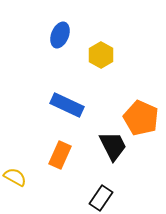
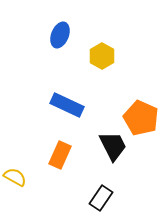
yellow hexagon: moved 1 px right, 1 px down
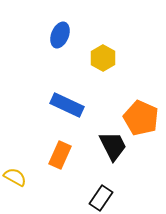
yellow hexagon: moved 1 px right, 2 px down
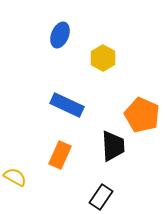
orange pentagon: moved 1 px right, 3 px up
black trapezoid: rotated 24 degrees clockwise
black rectangle: moved 1 px up
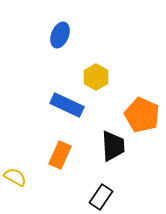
yellow hexagon: moved 7 px left, 19 px down
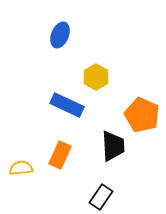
yellow semicircle: moved 6 px right, 9 px up; rotated 35 degrees counterclockwise
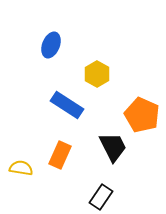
blue ellipse: moved 9 px left, 10 px down
yellow hexagon: moved 1 px right, 3 px up
blue rectangle: rotated 8 degrees clockwise
black trapezoid: moved 1 px down; rotated 24 degrees counterclockwise
yellow semicircle: rotated 15 degrees clockwise
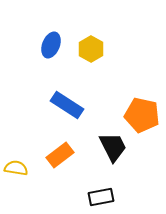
yellow hexagon: moved 6 px left, 25 px up
orange pentagon: rotated 12 degrees counterclockwise
orange rectangle: rotated 28 degrees clockwise
yellow semicircle: moved 5 px left
black rectangle: rotated 45 degrees clockwise
